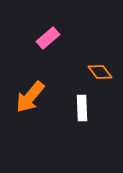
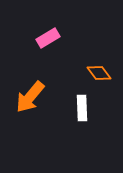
pink rectangle: rotated 10 degrees clockwise
orange diamond: moved 1 px left, 1 px down
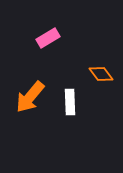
orange diamond: moved 2 px right, 1 px down
white rectangle: moved 12 px left, 6 px up
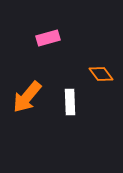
pink rectangle: rotated 15 degrees clockwise
orange arrow: moved 3 px left
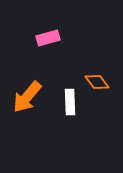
orange diamond: moved 4 px left, 8 px down
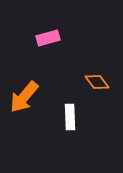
orange arrow: moved 3 px left
white rectangle: moved 15 px down
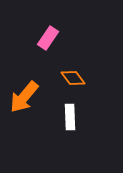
pink rectangle: rotated 40 degrees counterclockwise
orange diamond: moved 24 px left, 4 px up
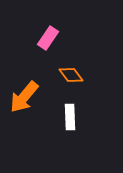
orange diamond: moved 2 px left, 3 px up
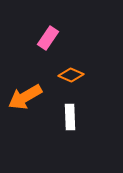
orange diamond: rotated 30 degrees counterclockwise
orange arrow: moved 1 px right; rotated 20 degrees clockwise
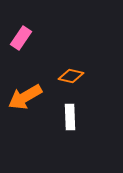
pink rectangle: moved 27 px left
orange diamond: moved 1 px down; rotated 10 degrees counterclockwise
